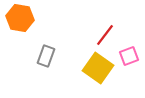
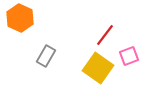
orange hexagon: rotated 16 degrees clockwise
gray rectangle: rotated 10 degrees clockwise
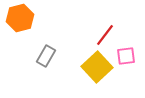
orange hexagon: rotated 20 degrees clockwise
pink square: moved 3 px left; rotated 12 degrees clockwise
yellow square: moved 1 px left, 1 px up; rotated 12 degrees clockwise
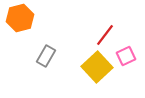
pink square: rotated 18 degrees counterclockwise
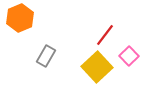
orange hexagon: rotated 8 degrees counterclockwise
pink square: moved 3 px right; rotated 18 degrees counterclockwise
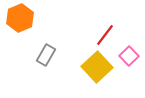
gray rectangle: moved 1 px up
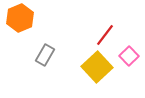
gray rectangle: moved 1 px left
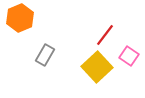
pink square: rotated 12 degrees counterclockwise
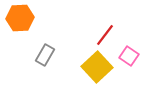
orange hexagon: rotated 20 degrees clockwise
